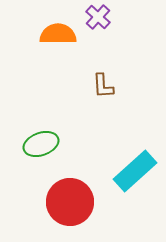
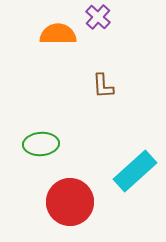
green ellipse: rotated 16 degrees clockwise
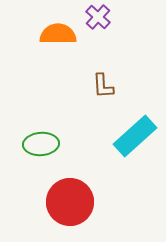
cyan rectangle: moved 35 px up
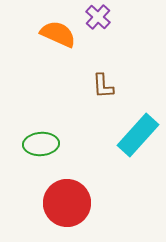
orange semicircle: rotated 24 degrees clockwise
cyan rectangle: moved 3 px right, 1 px up; rotated 6 degrees counterclockwise
red circle: moved 3 px left, 1 px down
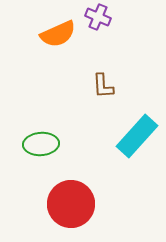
purple cross: rotated 20 degrees counterclockwise
orange semicircle: rotated 132 degrees clockwise
cyan rectangle: moved 1 px left, 1 px down
red circle: moved 4 px right, 1 px down
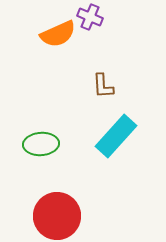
purple cross: moved 8 px left
cyan rectangle: moved 21 px left
red circle: moved 14 px left, 12 px down
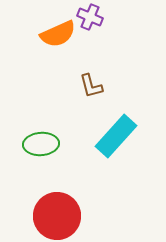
brown L-shape: moved 12 px left; rotated 12 degrees counterclockwise
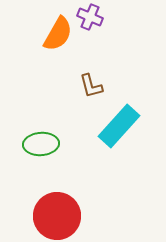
orange semicircle: rotated 36 degrees counterclockwise
cyan rectangle: moved 3 px right, 10 px up
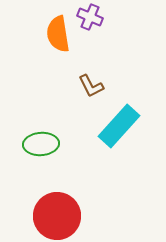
orange semicircle: rotated 141 degrees clockwise
brown L-shape: rotated 12 degrees counterclockwise
